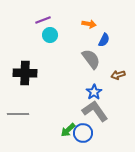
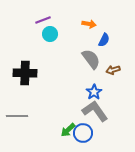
cyan circle: moved 1 px up
brown arrow: moved 5 px left, 5 px up
gray line: moved 1 px left, 2 px down
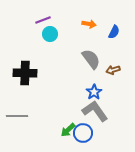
blue semicircle: moved 10 px right, 8 px up
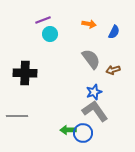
blue star: rotated 14 degrees clockwise
green arrow: rotated 42 degrees clockwise
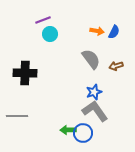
orange arrow: moved 8 px right, 7 px down
brown arrow: moved 3 px right, 4 px up
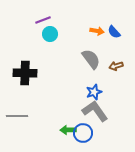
blue semicircle: rotated 112 degrees clockwise
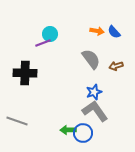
purple line: moved 23 px down
gray line: moved 5 px down; rotated 20 degrees clockwise
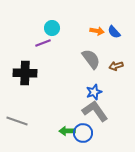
cyan circle: moved 2 px right, 6 px up
green arrow: moved 1 px left, 1 px down
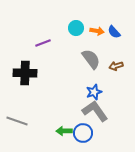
cyan circle: moved 24 px right
green arrow: moved 3 px left
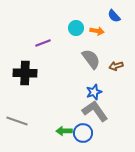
blue semicircle: moved 16 px up
